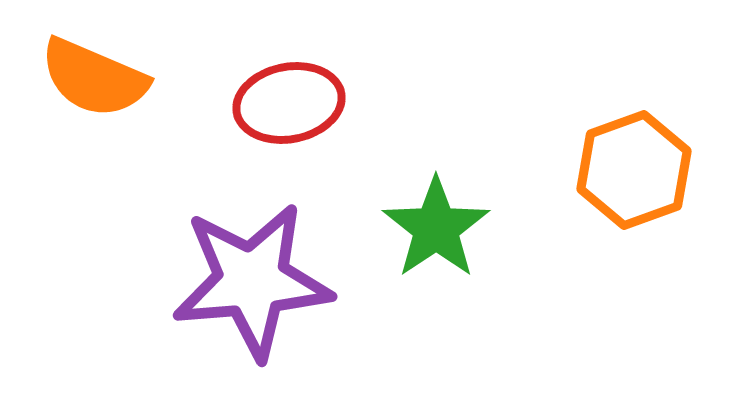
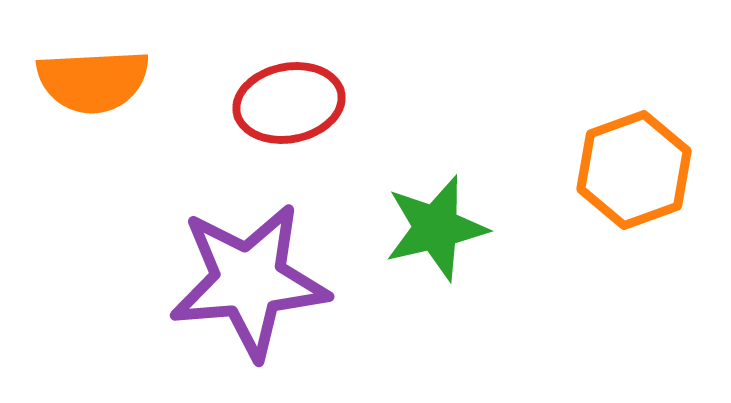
orange semicircle: moved 1 px left, 3 px down; rotated 26 degrees counterclockwise
green star: rotated 21 degrees clockwise
purple star: moved 3 px left
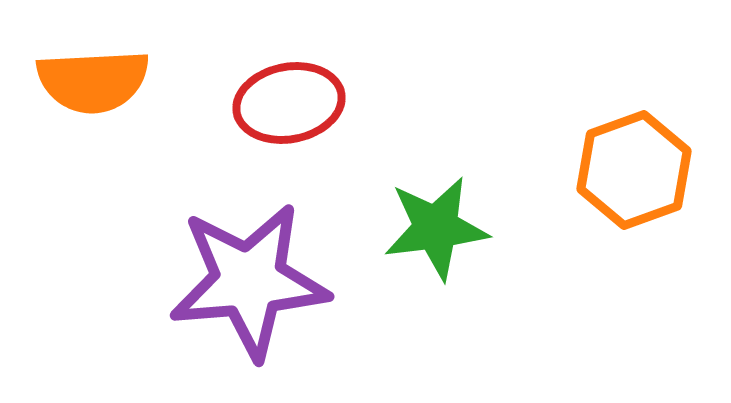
green star: rotated 6 degrees clockwise
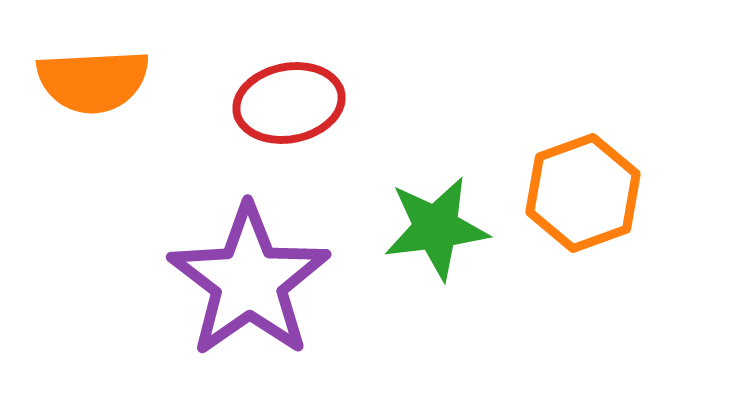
orange hexagon: moved 51 px left, 23 px down
purple star: rotated 30 degrees counterclockwise
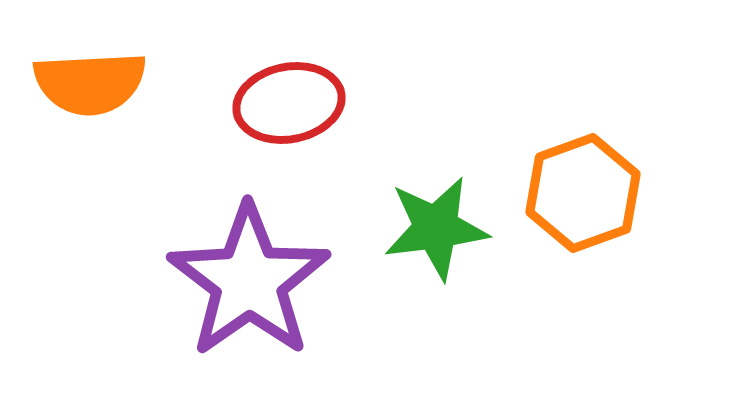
orange semicircle: moved 3 px left, 2 px down
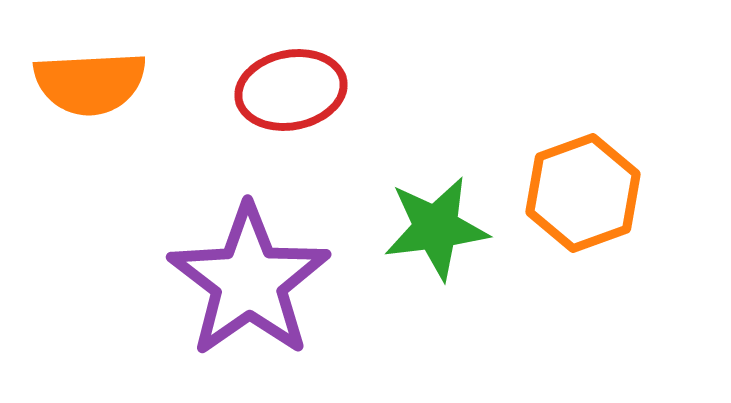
red ellipse: moved 2 px right, 13 px up
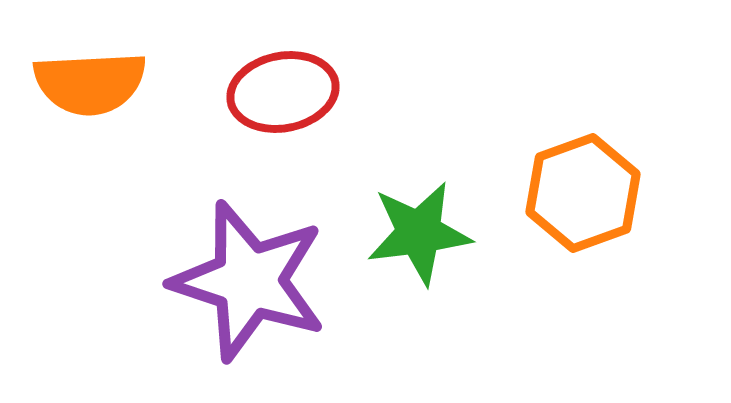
red ellipse: moved 8 px left, 2 px down
green star: moved 17 px left, 5 px down
purple star: rotated 19 degrees counterclockwise
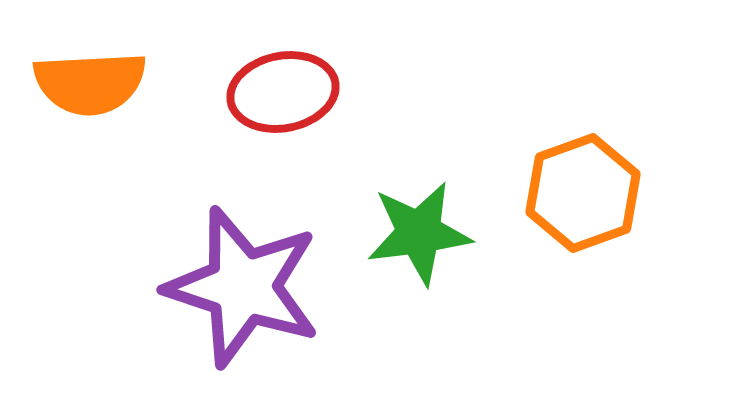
purple star: moved 6 px left, 6 px down
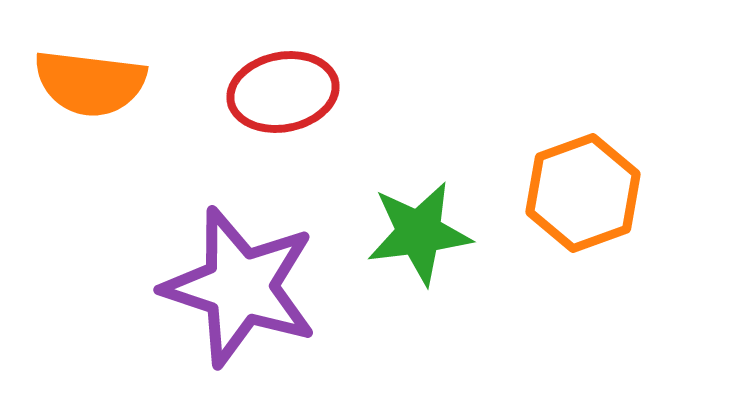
orange semicircle: rotated 10 degrees clockwise
purple star: moved 3 px left
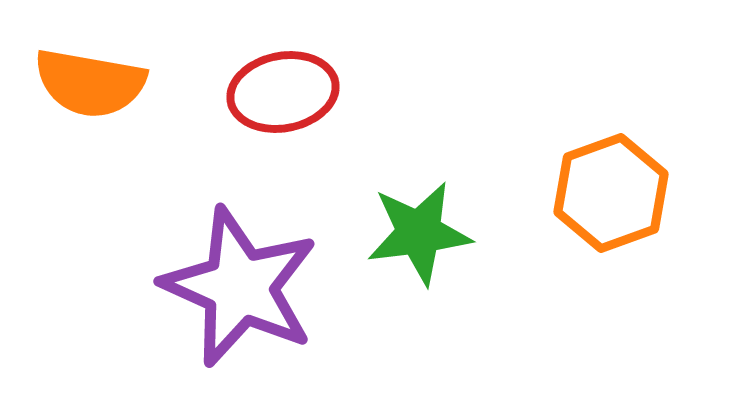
orange semicircle: rotated 3 degrees clockwise
orange hexagon: moved 28 px right
purple star: rotated 6 degrees clockwise
